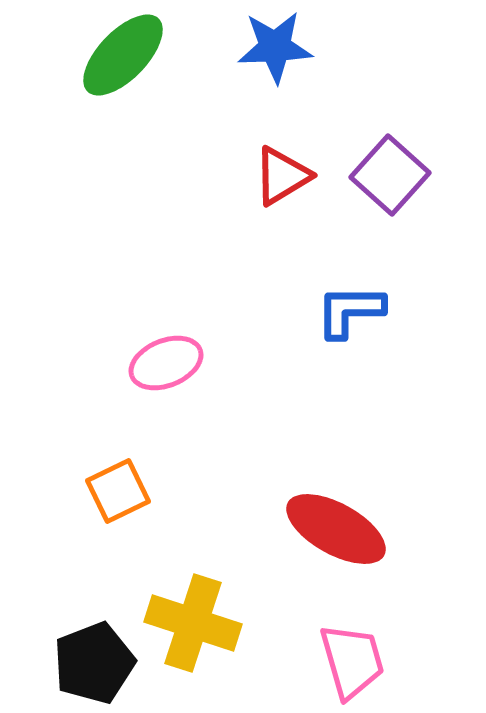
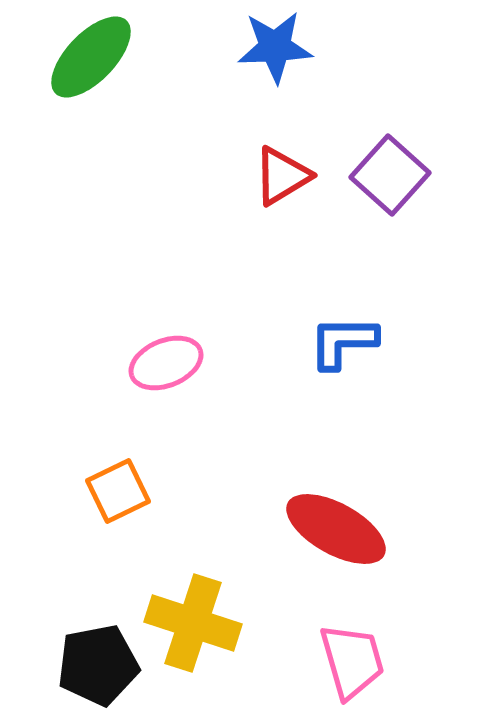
green ellipse: moved 32 px left, 2 px down
blue L-shape: moved 7 px left, 31 px down
black pentagon: moved 4 px right, 2 px down; rotated 10 degrees clockwise
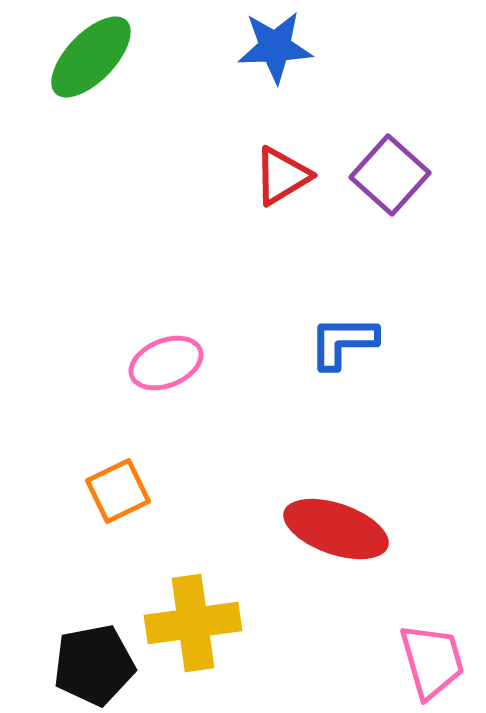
red ellipse: rotated 10 degrees counterclockwise
yellow cross: rotated 26 degrees counterclockwise
pink trapezoid: moved 80 px right
black pentagon: moved 4 px left
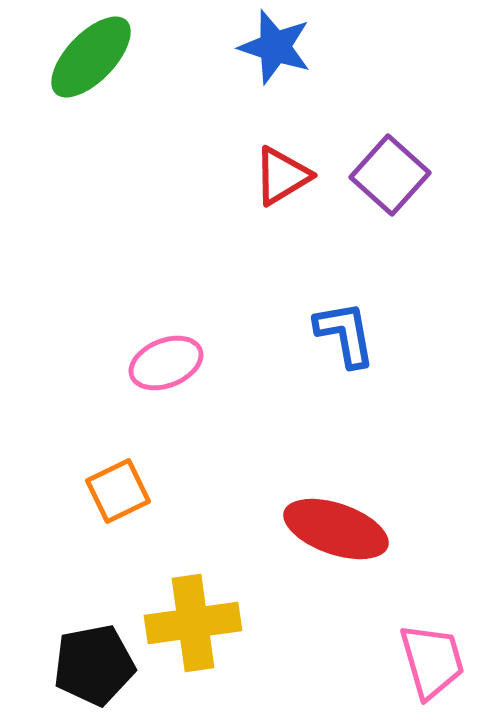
blue star: rotated 20 degrees clockwise
blue L-shape: moved 2 px right, 8 px up; rotated 80 degrees clockwise
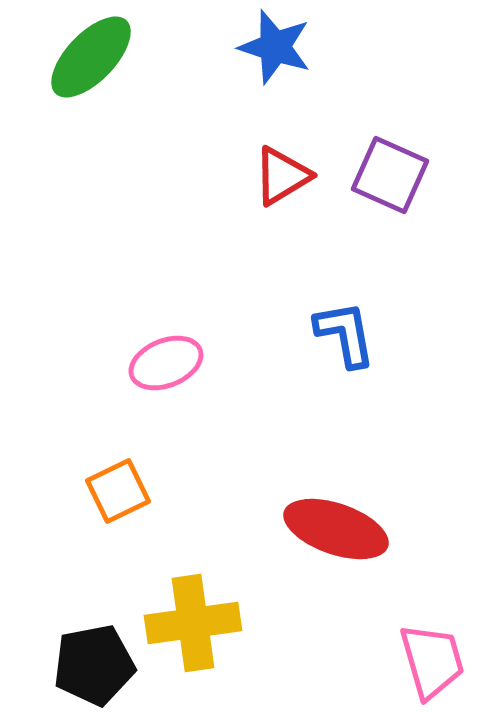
purple square: rotated 18 degrees counterclockwise
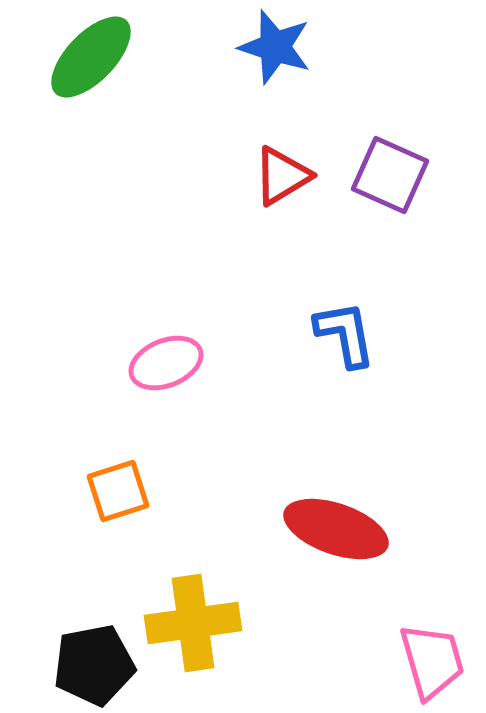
orange square: rotated 8 degrees clockwise
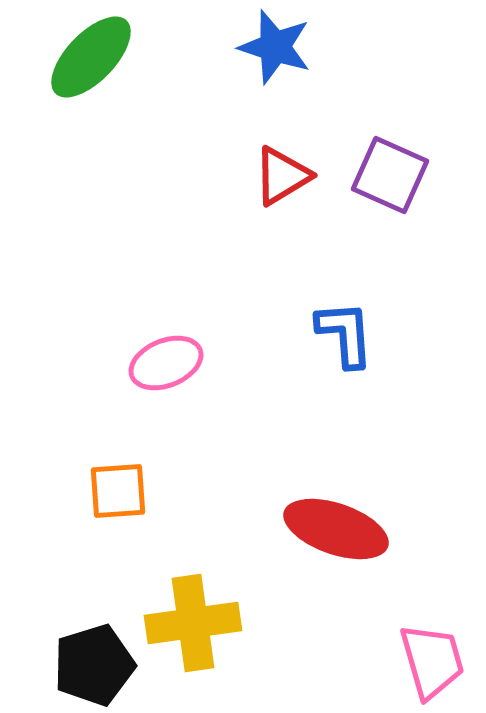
blue L-shape: rotated 6 degrees clockwise
orange square: rotated 14 degrees clockwise
black pentagon: rotated 6 degrees counterclockwise
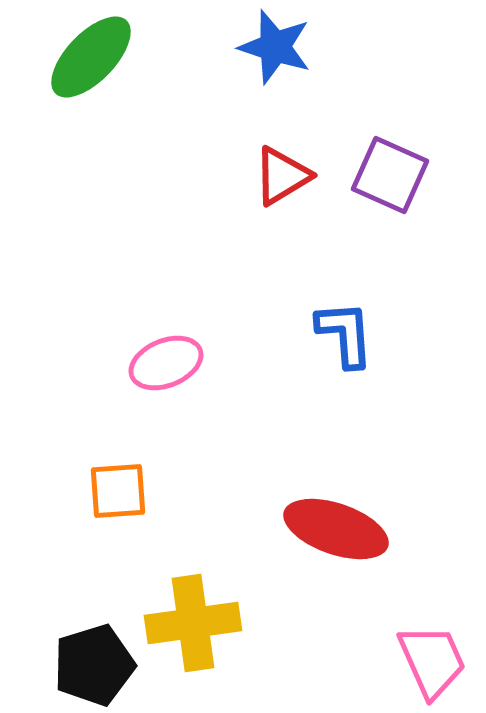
pink trapezoid: rotated 8 degrees counterclockwise
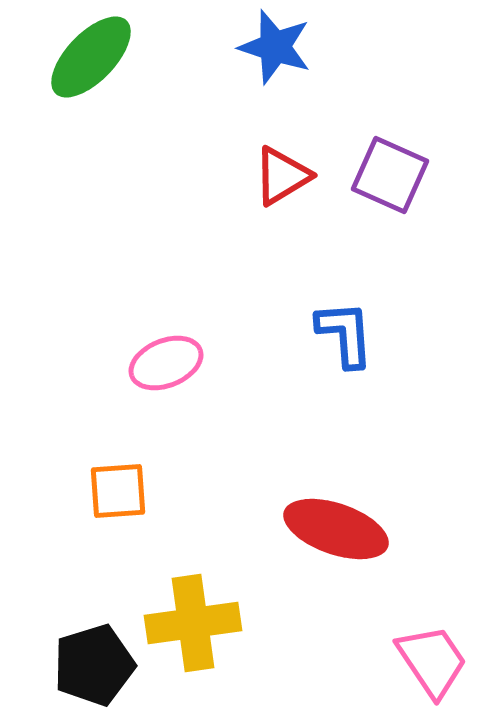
pink trapezoid: rotated 10 degrees counterclockwise
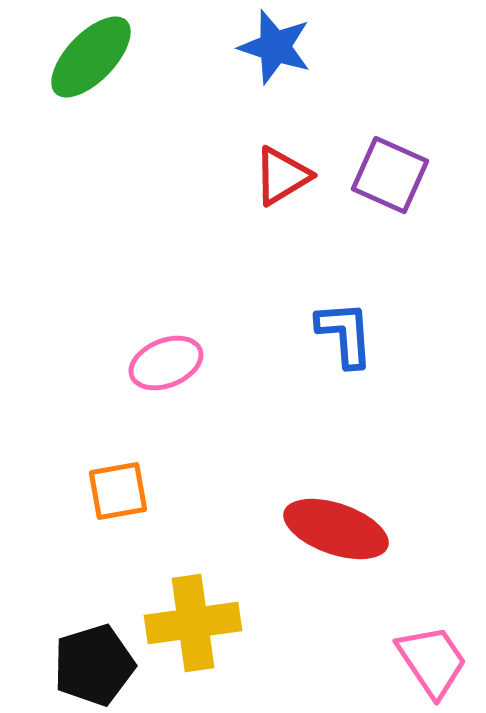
orange square: rotated 6 degrees counterclockwise
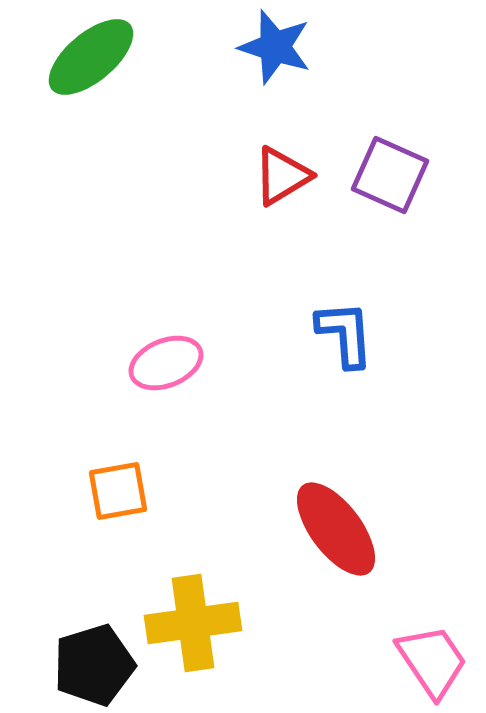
green ellipse: rotated 6 degrees clockwise
red ellipse: rotated 34 degrees clockwise
